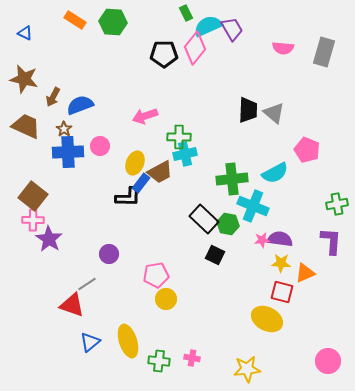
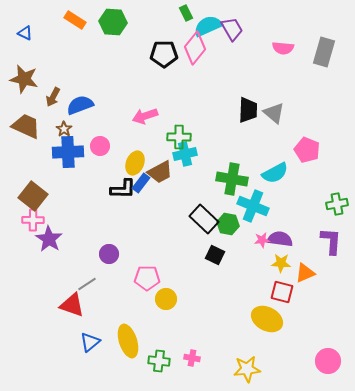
green cross at (232, 179): rotated 16 degrees clockwise
black L-shape at (128, 197): moved 5 px left, 8 px up
pink pentagon at (156, 275): moved 9 px left, 3 px down; rotated 10 degrees clockwise
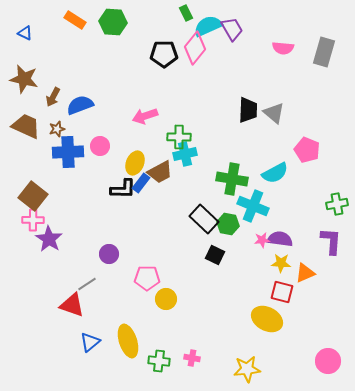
brown star at (64, 129): moved 7 px left; rotated 21 degrees clockwise
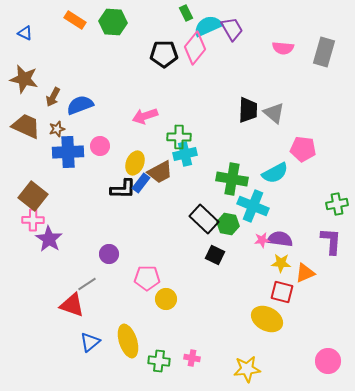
pink pentagon at (307, 150): moved 4 px left, 1 px up; rotated 15 degrees counterclockwise
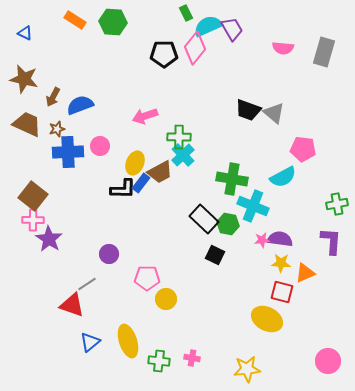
black trapezoid at (248, 110): rotated 108 degrees clockwise
brown trapezoid at (26, 126): moved 1 px right, 2 px up
cyan cross at (185, 154): moved 2 px left, 1 px down; rotated 30 degrees counterclockwise
cyan semicircle at (275, 173): moved 8 px right, 4 px down
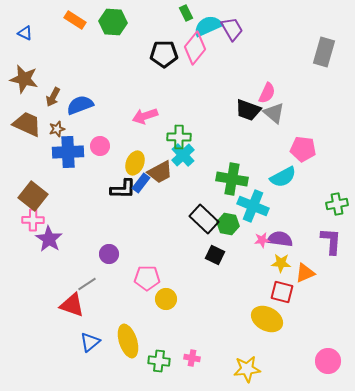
pink semicircle at (283, 48): moved 16 px left, 45 px down; rotated 70 degrees counterclockwise
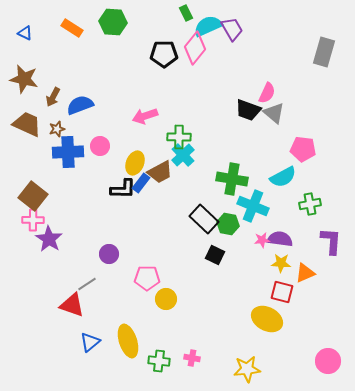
orange rectangle at (75, 20): moved 3 px left, 8 px down
green cross at (337, 204): moved 27 px left
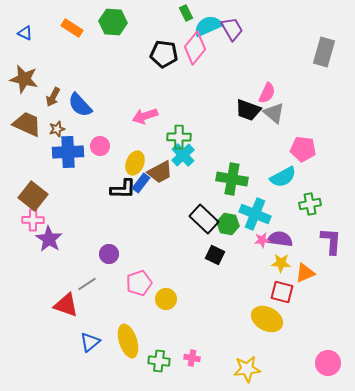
black pentagon at (164, 54): rotated 8 degrees clockwise
blue semicircle at (80, 105): rotated 112 degrees counterclockwise
cyan cross at (253, 206): moved 2 px right, 8 px down
pink pentagon at (147, 278): moved 8 px left, 5 px down; rotated 20 degrees counterclockwise
red triangle at (72, 305): moved 6 px left
pink circle at (328, 361): moved 2 px down
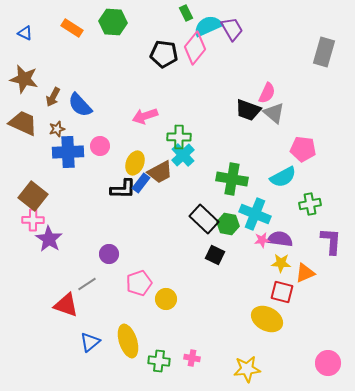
brown trapezoid at (27, 124): moved 4 px left, 1 px up
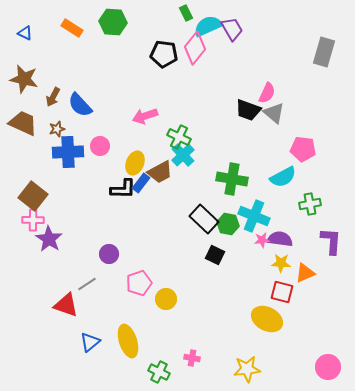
green cross at (179, 137): rotated 25 degrees clockwise
cyan cross at (255, 214): moved 1 px left, 2 px down
green cross at (159, 361): moved 11 px down; rotated 20 degrees clockwise
pink circle at (328, 363): moved 4 px down
